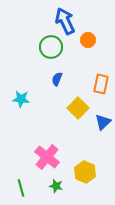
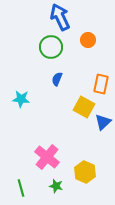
blue arrow: moved 5 px left, 4 px up
yellow square: moved 6 px right, 1 px up; rotated 15 degrees counterclockwise
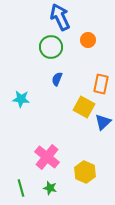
green star: moved 6 px left, 2 px down
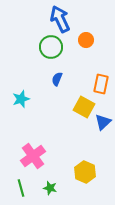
blue arrow: moved 2 px down
orange circle: moved 2 px left
cyan star: rotated 24 degrees counterclockwise
pink cross: moved 14 px left, 1 px up; rotated 15 degrees clockwise
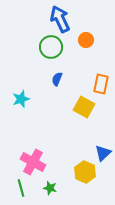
blue triangle: moved 31 px down
pink cross: moved 6 px down; rotated 25 degrees counterclockwise
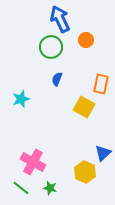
green line: rotated 36 degrees counterclockwise
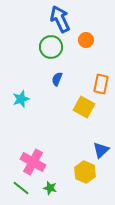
blue triangle: moved 2 px left, 3 px up
